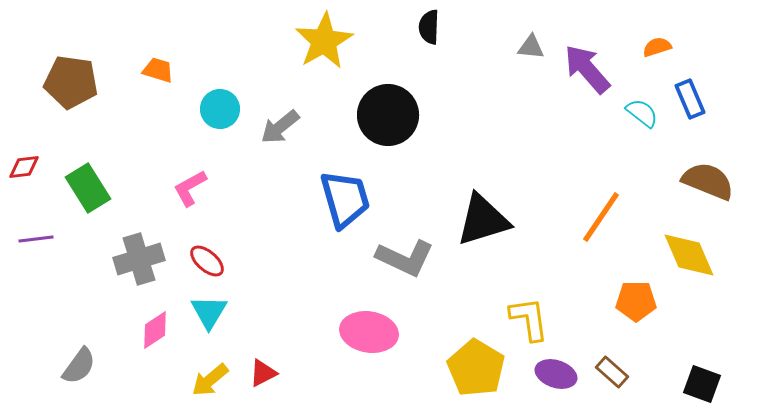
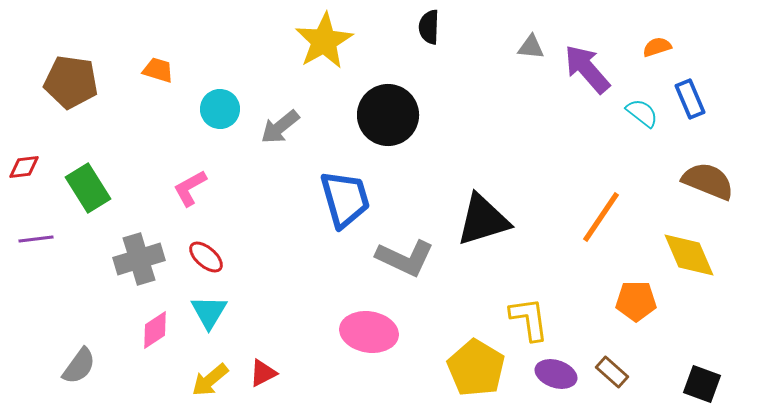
red ellipse: moved 1 px left, 4 px up
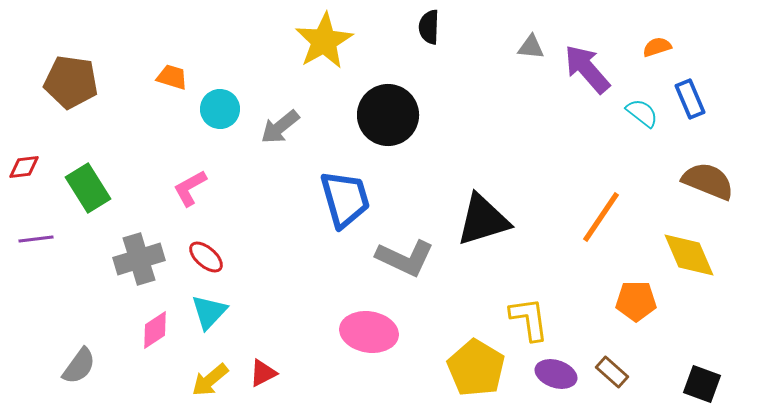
orange trapezoid: moved 14 px right, 7 px down
cyan triangle: rotated 12 degrees clockwise
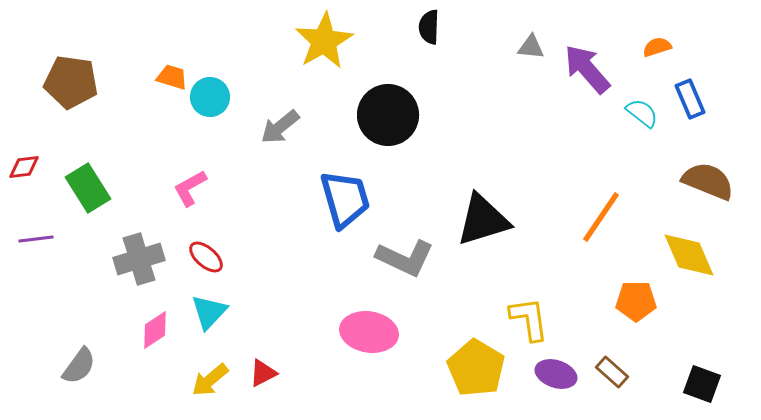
cyan circle: moved 10 px left, 12 px up
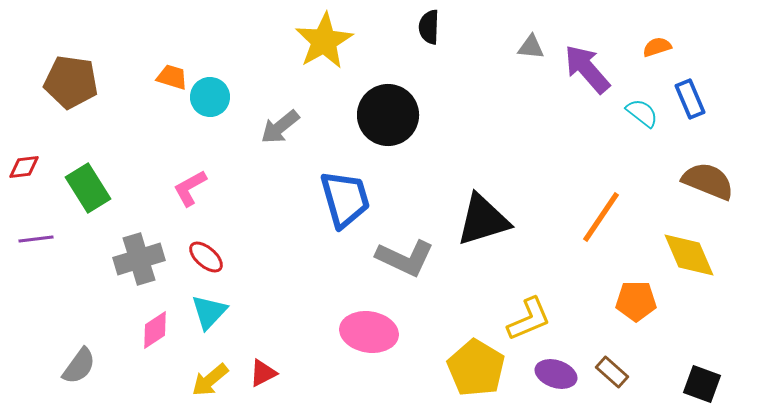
yellow L-shape: rotated 75 degrees clockwise
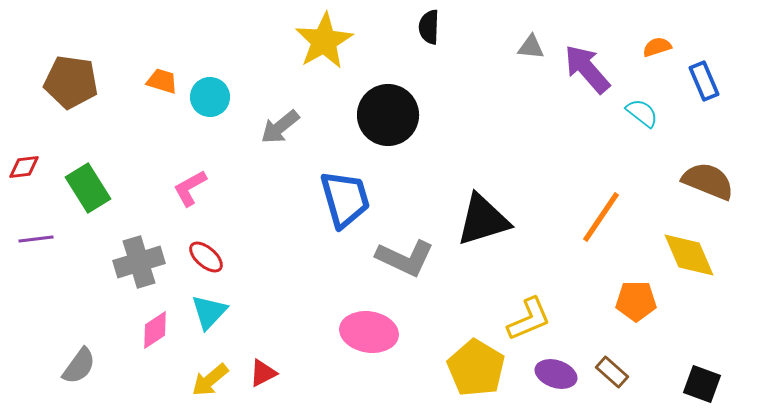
orange trapezoid: moved 10 px left, 4 px down
blue rectangle: moved 14 px right, 18 px up
gray cross: moved 3 px down
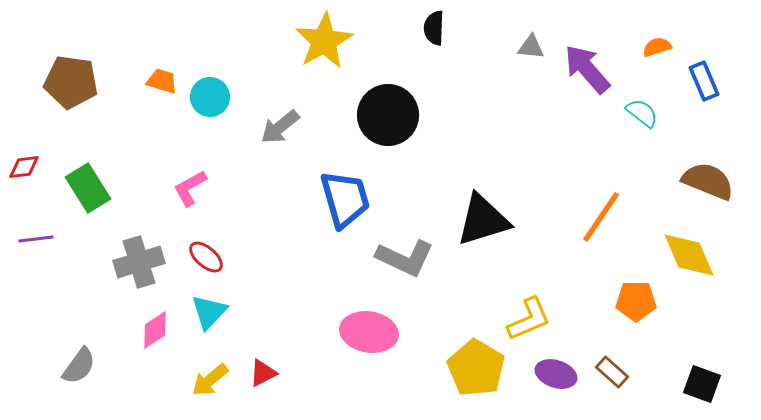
black semicircle: moved 5 px right, 1 px down
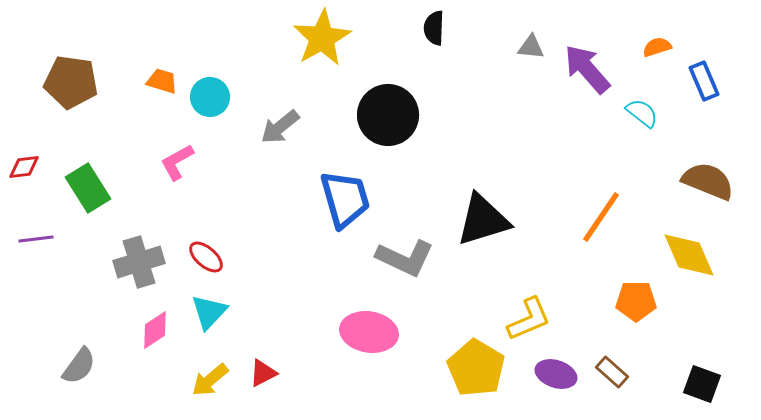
yellow star: moved 2 px left, 3 px up
pink L-shape: moved 13 px left, 26 px up
